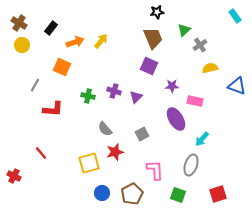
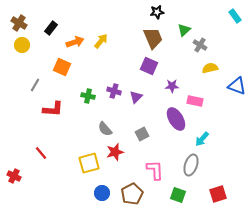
gray cross: rotated 24 degrees counterclockwise
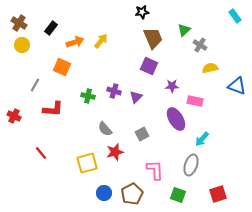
black star: moved 15 px left
yellow square: moved 2 px left
red cross: moved 60 px up
blue circle: moved 2 px right
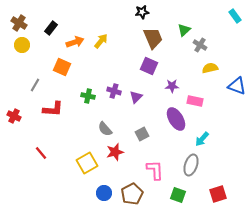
yellow square: rotated 15 degrees counterclockwise
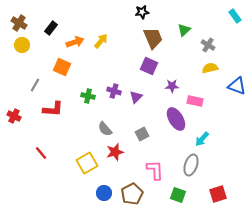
gray cross: moved 8 px right
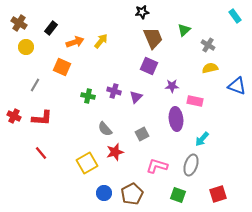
yellow circle: moved 4 px right, 2 px down
red L-shape: moved 11 px left, 9 px down
purple ellipse: rotated 25 degrees clockwise
pink L-shape: moved 2 px right, 4 px up; rotated 70 degrees counterclockwise
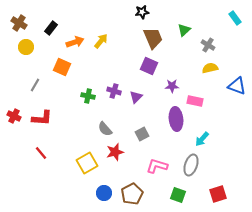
cyan rectangle: moved 2 px down
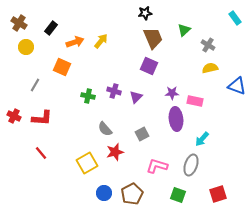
black star: moved 3 px right, 1 px down
purple star: moved 7 px down
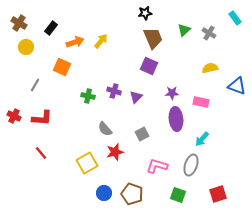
gray cross: moved 1 px right, 12 px up
pink rectangle: moved 6 px right, 1 px down
brown pentagon: rotated 25 degrees counterclockwise
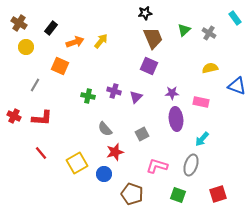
orange square: moved 2 px left, 1 px up
yellow square: moved 10 px left
blue circle: moved 19 px up
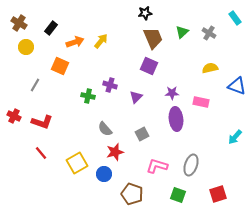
green triangle: moved 2 px left, 2 px down
purple cross: moved 4 px left, 6 px up
red L-shape: moved 4 px down; rotated 15 degrees clockwise
cyan arrow: moved 33 px right, 2 px up
